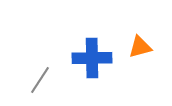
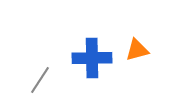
orange triangle: moved 3 px left, 3 px down
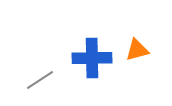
gray line: rotated 24 degrees clockwise
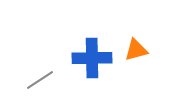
orange triangle: moved 1 px left
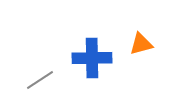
orange triangle: moved 5 px right, 6 px up
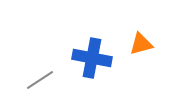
blue cross: rotated 12 degrees clockwise
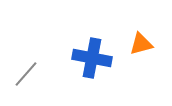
gray line: moved 14 px left, 6 px up; rotated 16 degrees counterclockwise
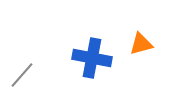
gray line: moved 4 px left, 1 px down
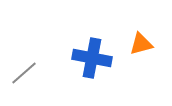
gray line: moved 2 px right, 2 px up; rotated 8 degrees clockwise
